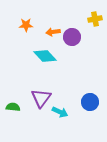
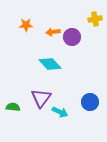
cyan diamond: moved 5 px right, 8 px down
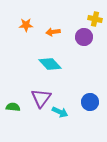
yellow cross: rotated 24 degrees clockwise
purple circle: moved 12 px right
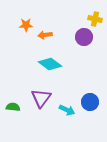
orange arrow: moved 8 px left, 3 px down
cyan diamond: rotated 10 degrees counterclockwise
cyan arrow: moved 7 px right, 2 px up
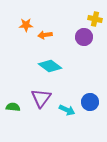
cyan diamond: moved 2 px down
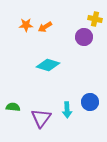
orange arrow: moved 8 px up; rotated 24 degrees counterclockwise
cyan diamond: moved 2 px left, 1 px up; rotated 20 degrees counterclockwise
purple triangle: moved 20 px down
cyan arrow: rotated 63 degrees clockwise
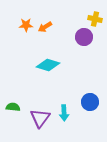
cyan arrow: moved 3 px left, 3 px down
purple triangle: moved 1 px left
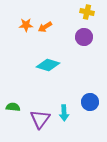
yellow cross: moved 8 px left, 7 px up
purple triangle: moved 1 px down
